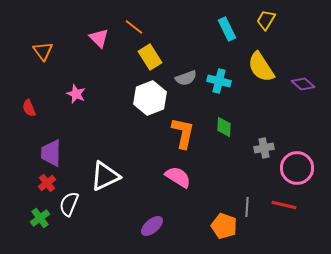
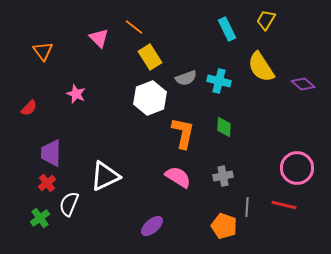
red semicircle: rotated 114 degrees counterclockwise
gray cross: moved 41 px left, 28 px down
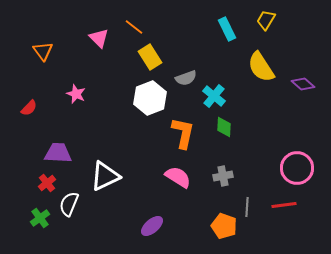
cyan cross: moved 5 px left, 15 px down; rotated 25 degrees clockwise
purple trapezoid: moved 7 px right; rotated 92 degrees clockwise
red line: rotated 20 degrees counterclockwise
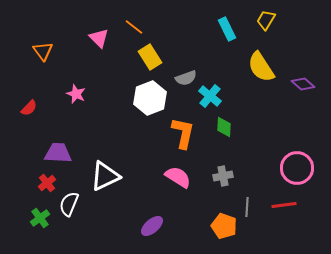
cyan cross: moved 4 px left
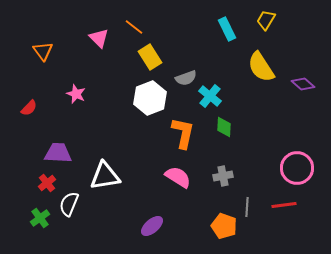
white triangle: rotated 16 degrees clockwise
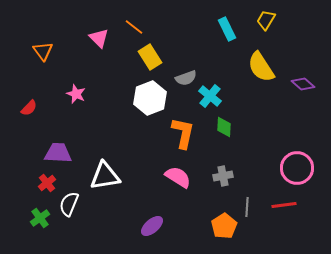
orange pentagon: rotated 20 degrees clockwise
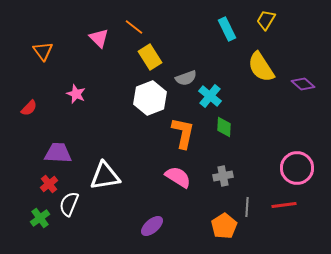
red cross: moved 2 px right, 1 px down
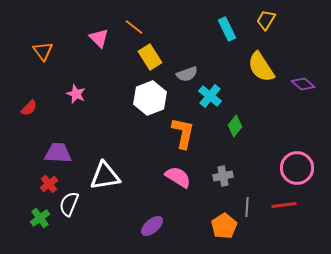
gray semicircle: moved 1 px right, 4 px up
green diamond: moved 11 px right, 1 px up; rotated 35 degrees clockwise
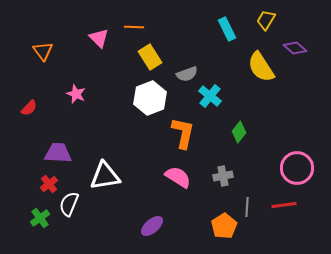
orange line: rotated 36 degrees counterclockwise
purple diamond: moved 8 px left, 36 px up
green diamond: moved 4 px right, 6 px down
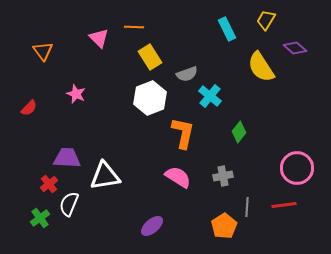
purple trapezoid: moved 9 px right, 5 px down
